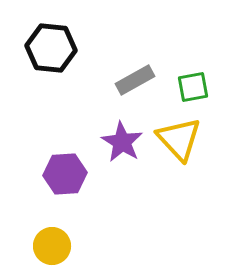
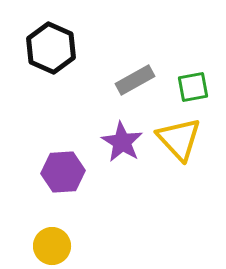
black hexagon: rotated 18 degrees clockwise
purple hexagon: moved 2 px left, 2 px up
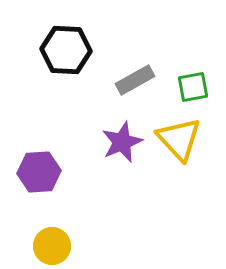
black hexagon: moved 15 px right, 2 px down; rotated 21 degrees counterclockwise
purple star: rotated 18 degrees clockwise
purple hexagon: moved 24 px left
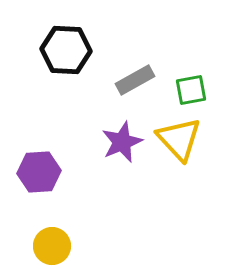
green square: moved 2 px left, 3 px down
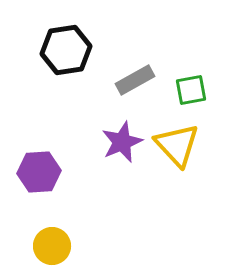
black hexagon: rotated 12 degrees counterclockwise
yellow triangle: moved 2 px left, 6 px down
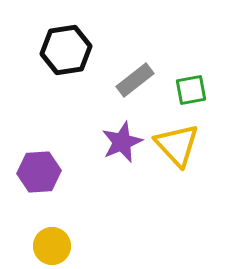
gray rectangle: rotated 9 degrees counterclockwise
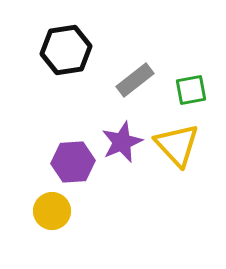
purple hexagon: moved 34 px right, 10 px up
yellow circle: moved 35 px up
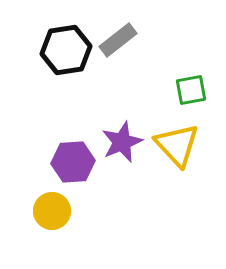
gray rectangle: moved 17 px left, 40 px up
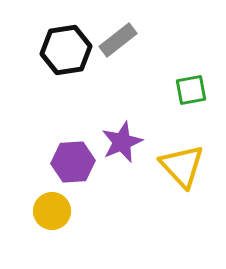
yellow triangle: moved 5 px right, 21 px down
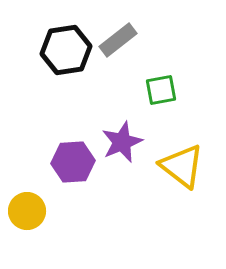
green square: moved 30 px left
yellow triangle: rotated 9 degrees counterclockwise
yellow circle: moved 25 px left
